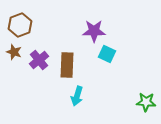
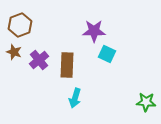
cyan arrow: moved 2 px left, 2 px down
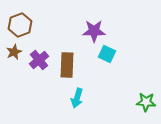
brown star: rotated 28 degrees clockwise
cyan arrow: moved 2 px right
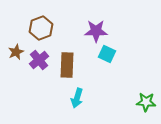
brown hexagon: moved 21 px right, 3 px down
purple star: moved 2 px right
brown star: moved 2 px right
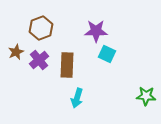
green star: moved 6 px up
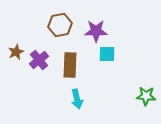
brown hexagon: moved 19 px right, 3 px up; rotated 10 degrees clockwise
cyan square: rotated 24 degrees counterclockwise
brown rectangle: moved 3 px right
cyan arrow: moved 1 px down; rotated 30 degrees counterclockwise
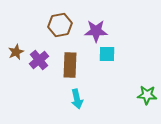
green star: moved 1 px right, 1 px up
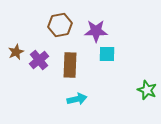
green star: moved 5 px up; rotated 18 degrees clockwise
cyan arrow: rotated 90 degrees counterclockwise
